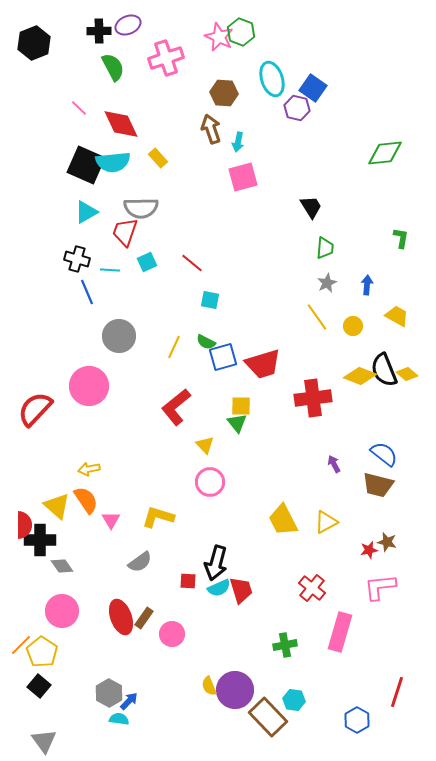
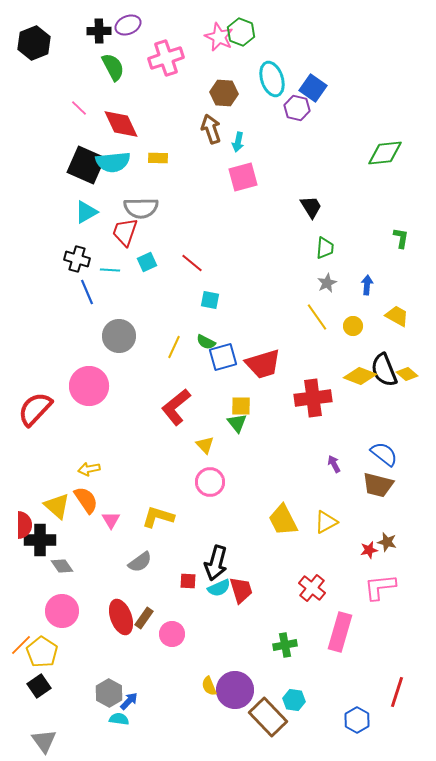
yellow rectangle at (158, 158): rotated 48 degrees counterclockwise
black square at (39, 686): rotated 15 degrees clockwise
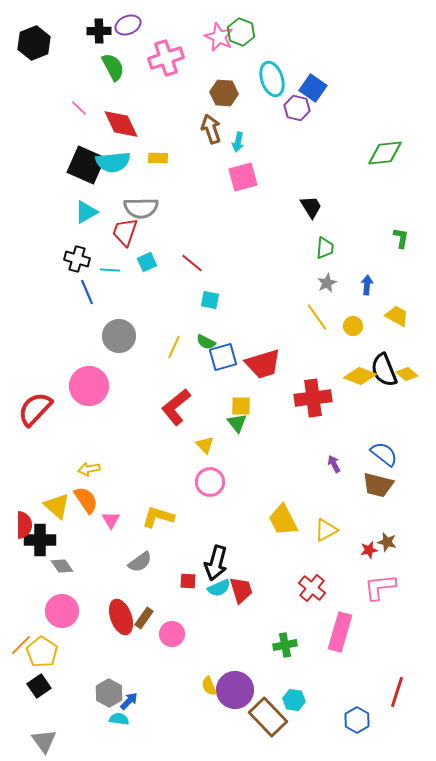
yellow triangle at (326, 522): moved 8 px down
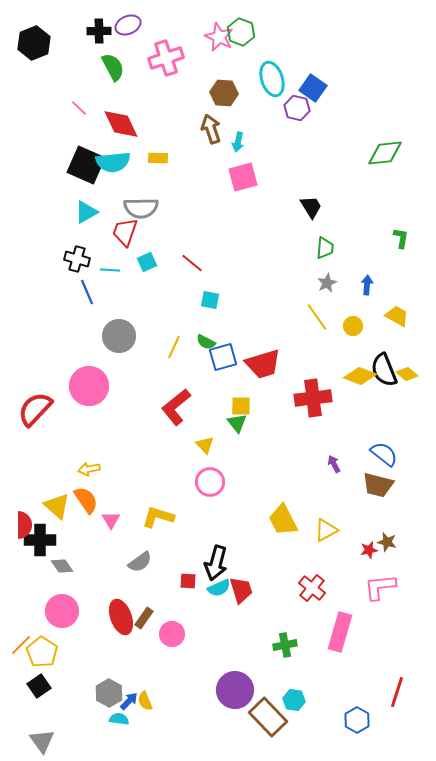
yellow semicircle at (209, 686): moved 64 px left, 15 px down
gray triangle at (44, 741): moved 2 px left
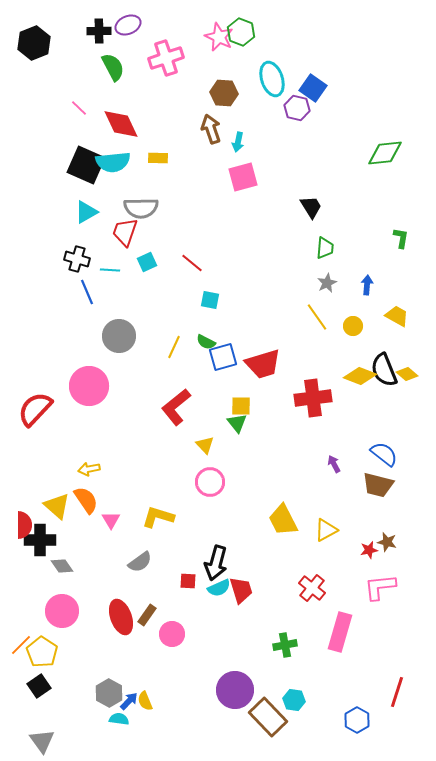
brown rectangle at (144, 618): moved 3 px right, 3 px up
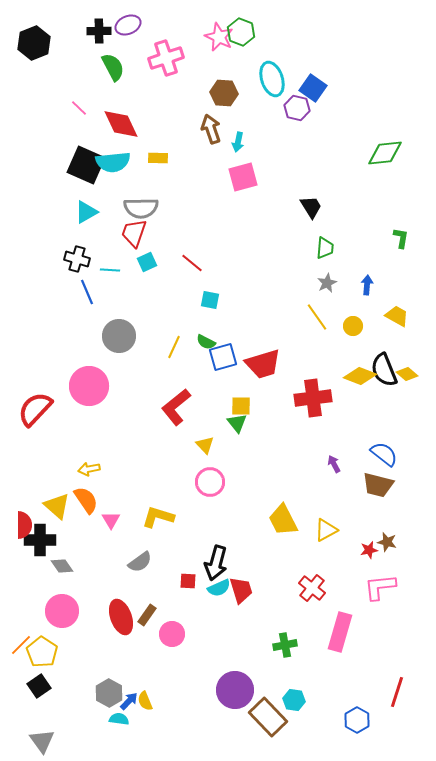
red trapezoid at (125, 232): moved 9 px right, 1 px down
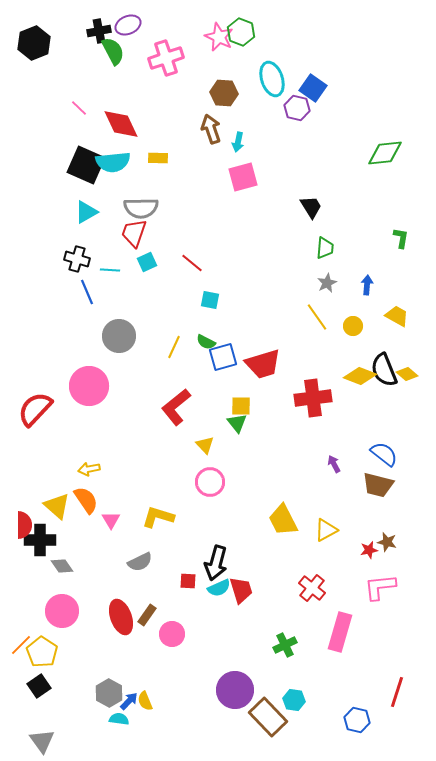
black cross at (99, 31): rotated 10 degrees counterclockwise
green semicircle at (113, 67): moved 16 px up
gray semicircle at (140, 562): rotated 10 degrees clockwise
green cross at (285, 645): rotated 15 degrees counterclockwise
blue hexagon at (357, 720): rotated 15 degrees counterclockwise
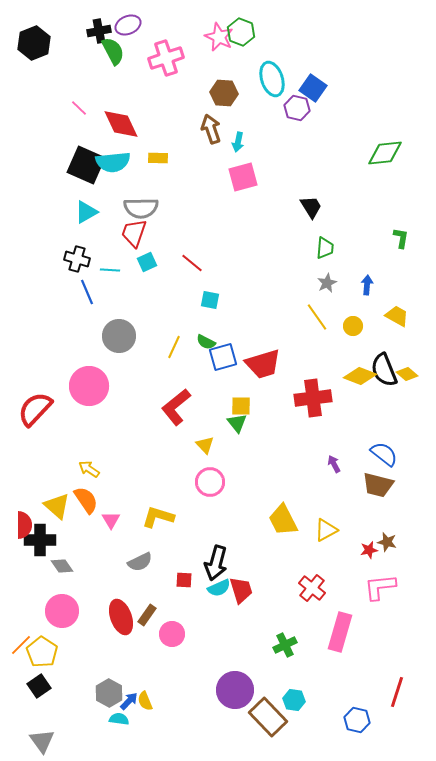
yellow arrow at (89, 469): rotated 45 degrees clockwise
red square at (188, 581): moved 4 px left, 1 px up
